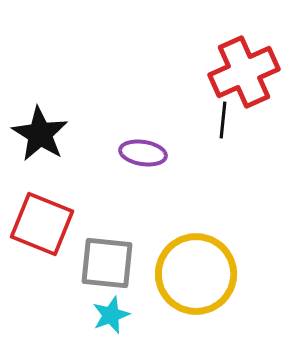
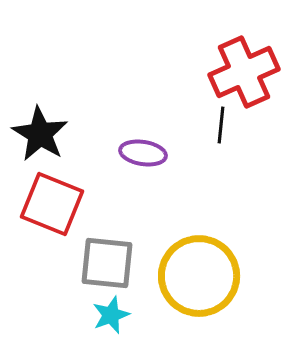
black line: moved 2 px left, 5 px down
red square: moved 10 px right, 20 px up
yellow circle: moved 3 px right, 2 px down
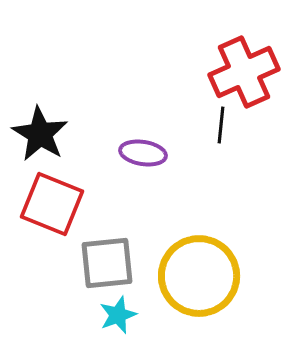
gray square: rotated 12 degrees counterclockwise
cyan star: moved 7 px right
